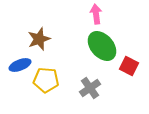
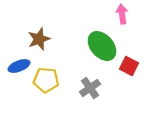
pink arrow: moved 26 px right
blue ellipse: moved 1 px left, 1 px down
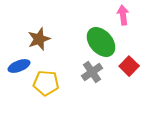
pink arrow: moved 1 px right, 1 px down
green ellipse: moved 1 px left, 4 px up
red square: rotated 18 degrees clockwise
yellow pentagon: moved 3 px down
gray cross: moved 2 px right, 16 px up
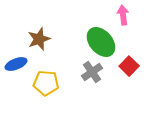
blue ellipse: moved 3 px left, 2 px up
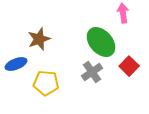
pink arrow: moved 2 px up
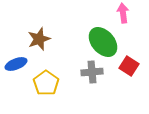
green ellipse: moved 2 px right
red square: rotated 12 degrees counterclockwise
gray cross: rotated 30 degrees clockwise
yellow pentagon: rotated 30 degrees clockwise
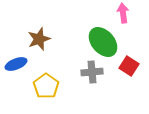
yellow pentagon: moved 3 px down
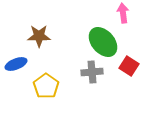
brown star: moved 3 px up; rotated 20 degrees clockwise
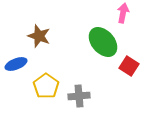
pink arrow: rotated 18 degrees clockwise
brown star: rotated 20 degrees clockwise
gray cross: moved 13 px left, 24 px down
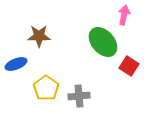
pink arrow: moved 1 px right, 2 px down
brown star: rotated 20 degrees counterclockwise
yellow pentagon: moved 2 px down
